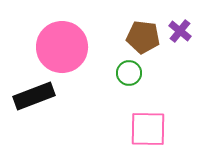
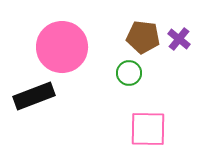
purple cross: moved 1 px left, 8 px down
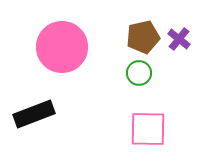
brown pentagon: rotated 20 degrees counterclockwise
green circle: moved 10 px right
black rectangle: moved 18 px down
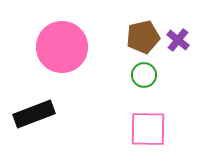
purple cross: moved 1 px left, 1 px down
green circle: moved 5 px right, 2 px down
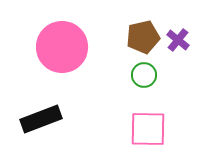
black rectangle: moved 7 px right, 5 px down
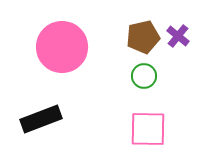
purple cross: moved 4 px up
green circle: moved 1 px down
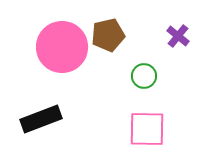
brown pentagon: moved 35 px left, 2 px up
pink square: moved 1 px left
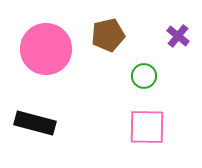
pink circle: moved 16 px left, 2 px down
black rectangle: moved 6 px left, 4 px down; rotated 36 degrees clockwise
pink square: moved 2 px up
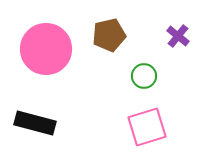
brown pentagon: moved 1 px right
pink square: rotated 18 degrees counterclockwise
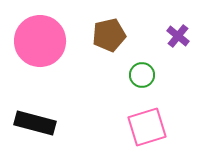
pink circle: moved 6 px left, 8 px up
green circle: moved 2 px left, 1 px up
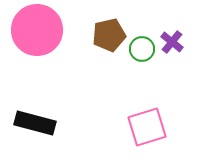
purple cross: moved 6 px left, 6 px down
pink circle: moved 3 px left, 11 px up
green circle: moved 26 px up
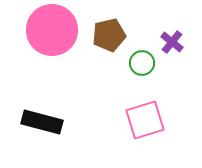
pink circle: moved 15 px right
green circle: moved 14 px down
black rectangle: moved 7 px right, 1 px up
pink square: moved 2 px left, 7 px up
